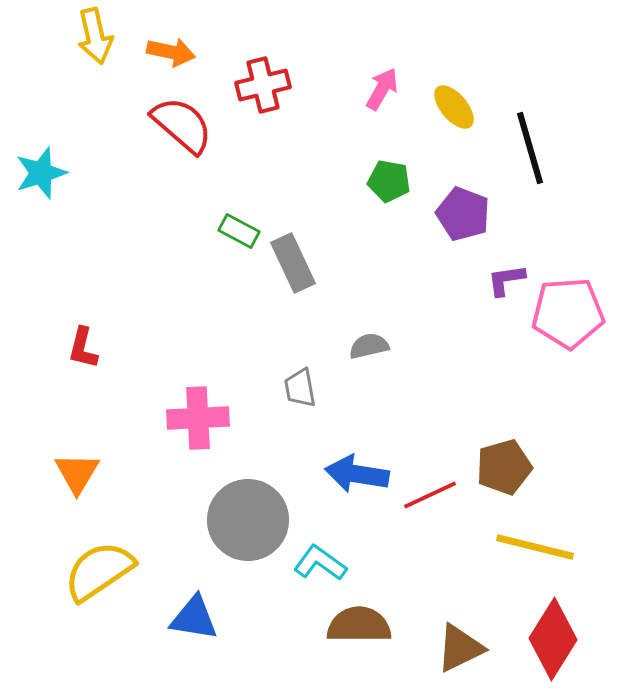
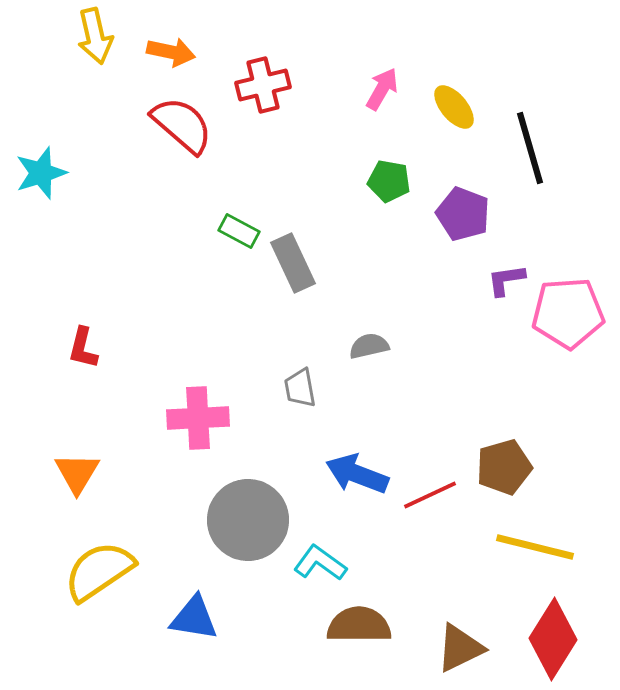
blue arrow: rotated 12 degrees clockwise
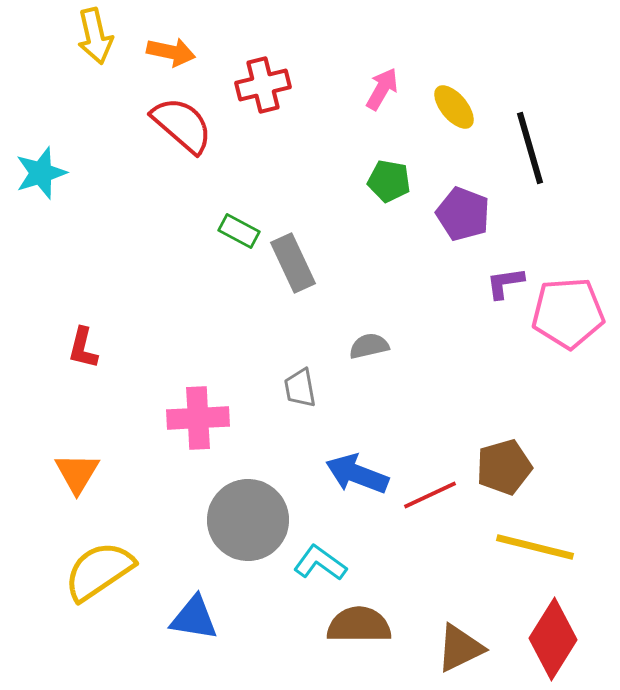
purple L-shape: moved 1 px left, 3 px down
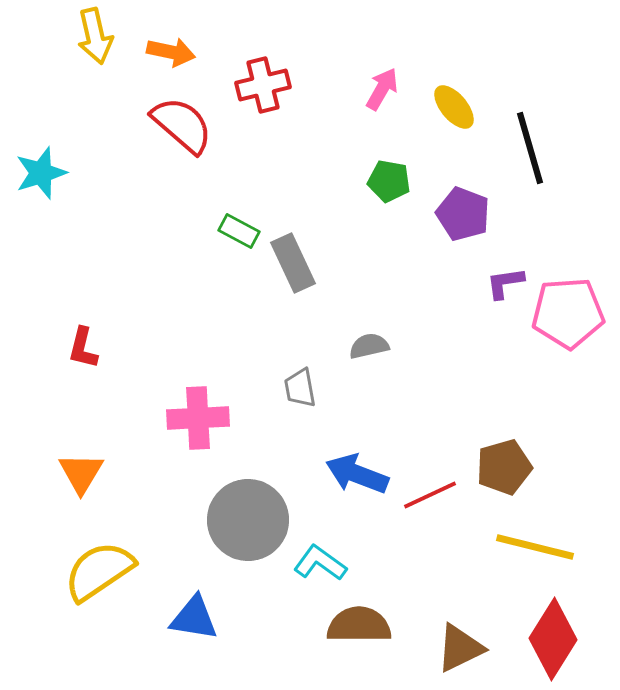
orange triangle: moved 4 px right
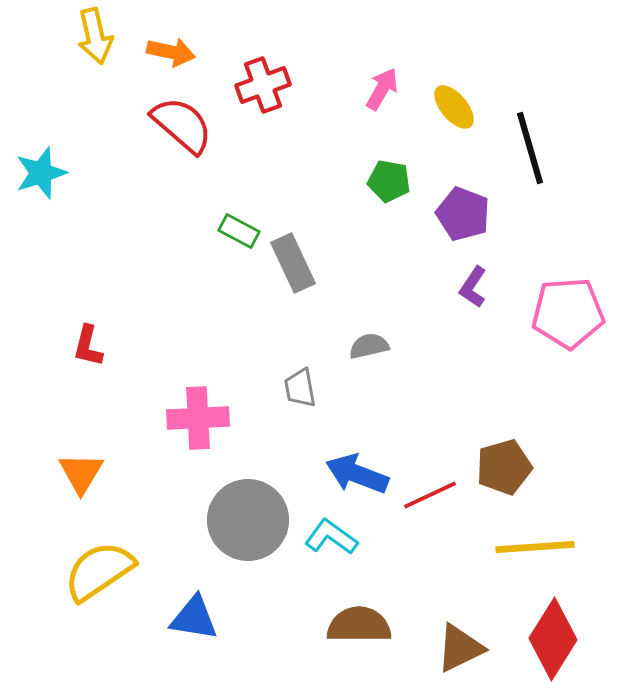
red cross: rotated 6 degrees counterclockwise
purple L-shape: moved 32 px left, 4 px down; rotated 48 degrees counterclockwise
red L-shape: moved 5 px right, 2 px up
yellow line: rotated 18 degrees counterclockwise
cyan L-shape: moved 11 px right, 26 px up
